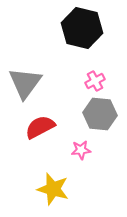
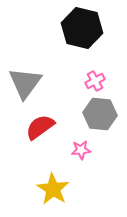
red semicircle: rotated 8 degrees counterclockwise
yellow star: rotated 16 degrees clockwise
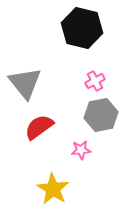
gray triangle: rotated 15 degrees counterclockwise
gray hexagon: moved 1 px right, 1 px down; rotated 16 degrees counterclockwise
red semicircle: moved 1 px left
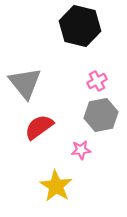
black hexagon: moved 2 px left, 2 px up
pink cross: moved 2 px right
yellow star: moved 3 px right, 3 px up
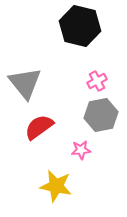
yellow star: rotated 20 degrees counterclockwise
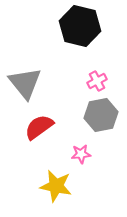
pink star: moved 4 px down
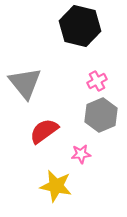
gray hexagon: rotated 12 degrees counterclockwise
red semicircle: moved 5 px right, 4 px down
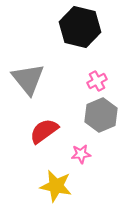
black hexagon: moved 1 px down
gray triangle: moved 3 px right, 4 px up
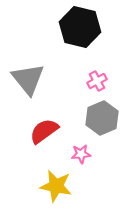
gray hexagon: moved 1 px right, 3 px down
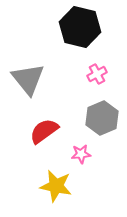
pink cross: moved 7 px up
